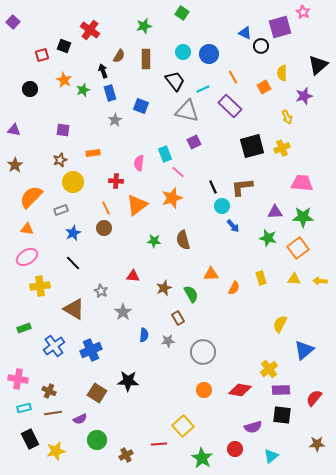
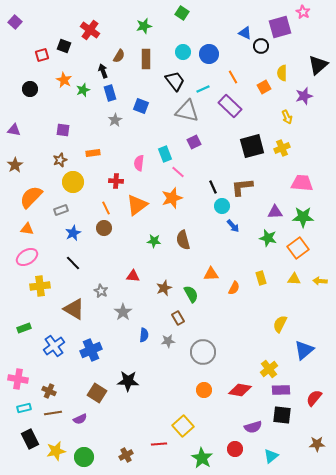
purple square at (13, 22): moved 2 px right
green circle at (97, 440): moved 13 px left, 17 px down
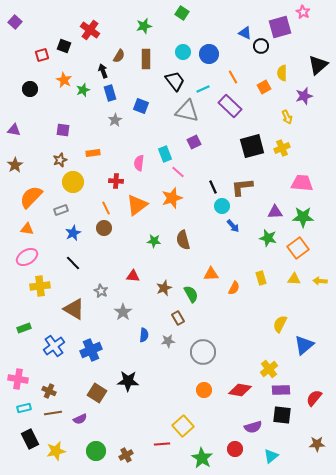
blue triangle at (304, 350): moved 5 px up
red line at (159, 444): moved 3 px right
green circle at (84, 457): moved 12 px right, 6 px up
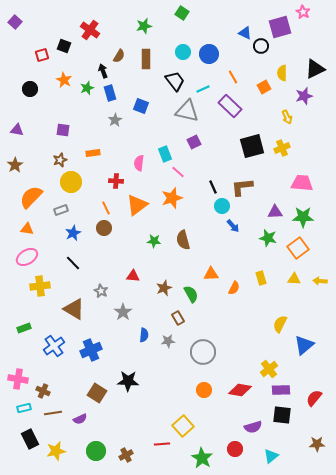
black triangle at (318, 65): moved 3 px left, 4 px down; rotated 15 degrees clockwise
green star at (83, 90): moved 4 px right, 2 px up
purple triangle at (14, 130): moved 3 px right
yellow circle at (73, 182): moved 2 px left
brown cross at (49, 391): moved 6 px left
